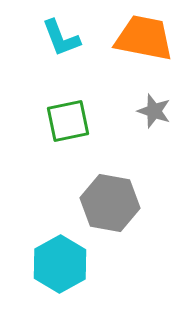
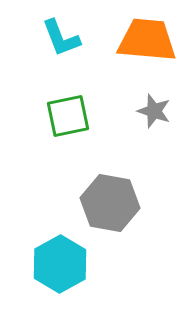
orange trapezoid: moved 3 px right, 2 px down; rotated 6 degrees counterclockwise
green square: moved 5 px up
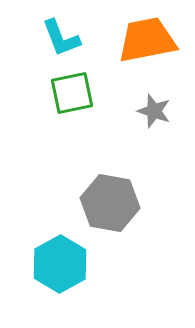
orange trapezoid: rotated 16 degrees counterclockwise
green square: moved 4 px right, 23 px up
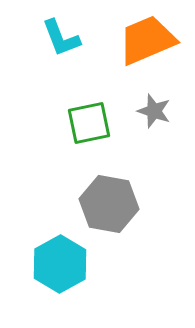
orange trapezoid: rotated 12 degrees counterclockwise
green square: moved 17 px right, 30 px down
gray hexagon: moved 1 px left, 1 px down
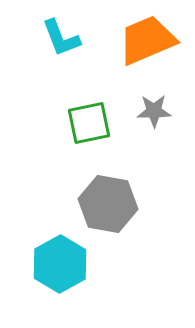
gray star: rotated 20 degrees counterclockwise
gray hexagon: moved 1 px left
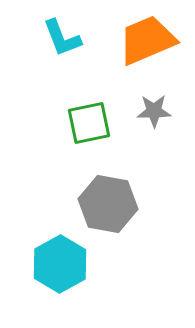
cyan L-shape: moved 1 px right
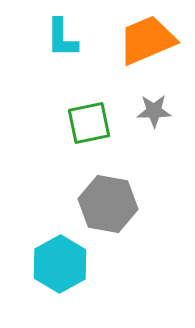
cyan L-shape: rotated 21 degrees clockwise
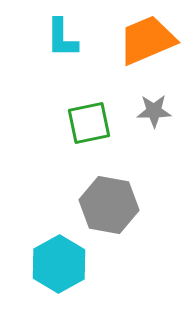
gray hexagon: moved 1 px right, 1 px down
cyan hexagon: moved 1 px left
